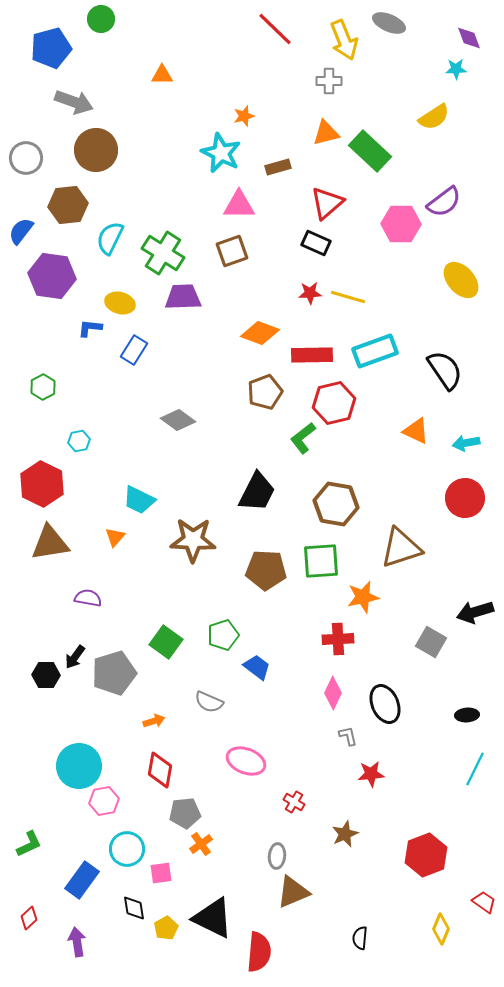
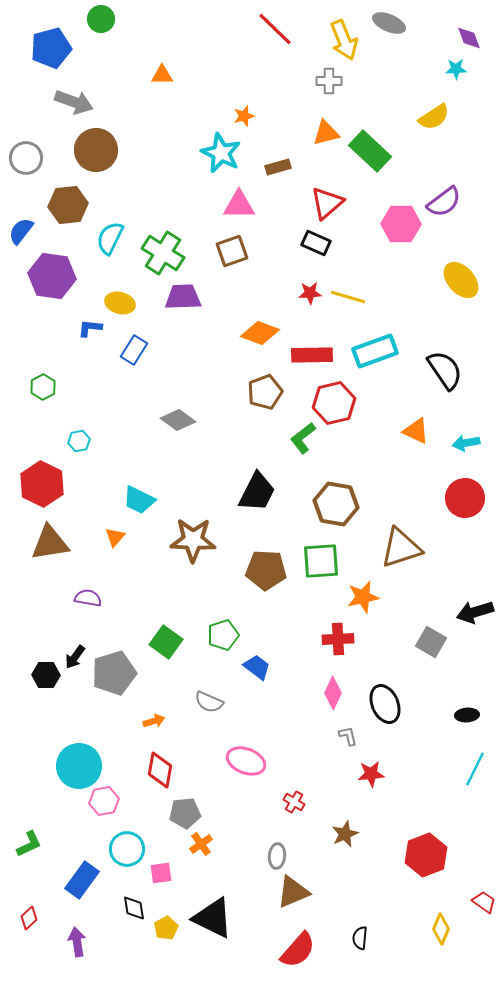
red semicircle at (259, 952): moved 39 px right, 2 px up; rotated 36 degrees clockwise
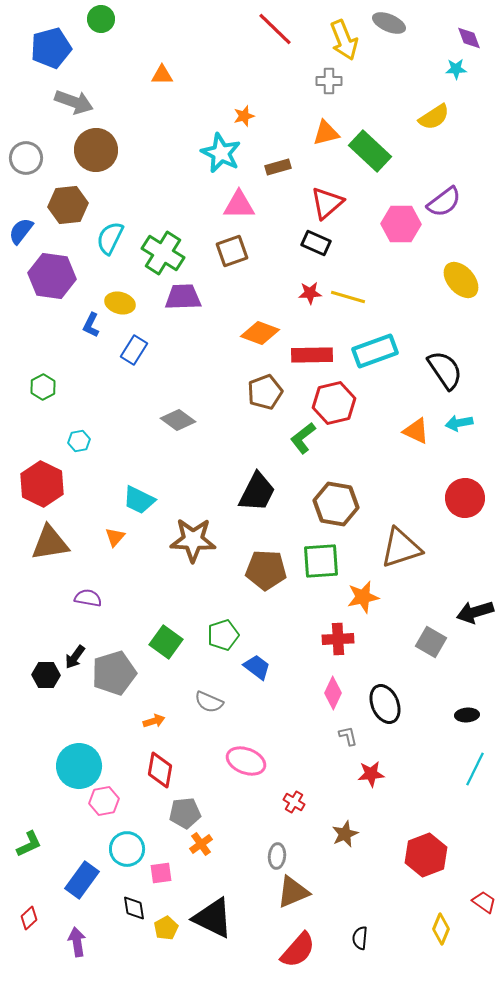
blue L-shape at (90, 328): moved 1 px right, 3 px up; rotated 70 degrees counterclockwise
cyan arrow at (466, 443): moved 7 px left, 20 px up
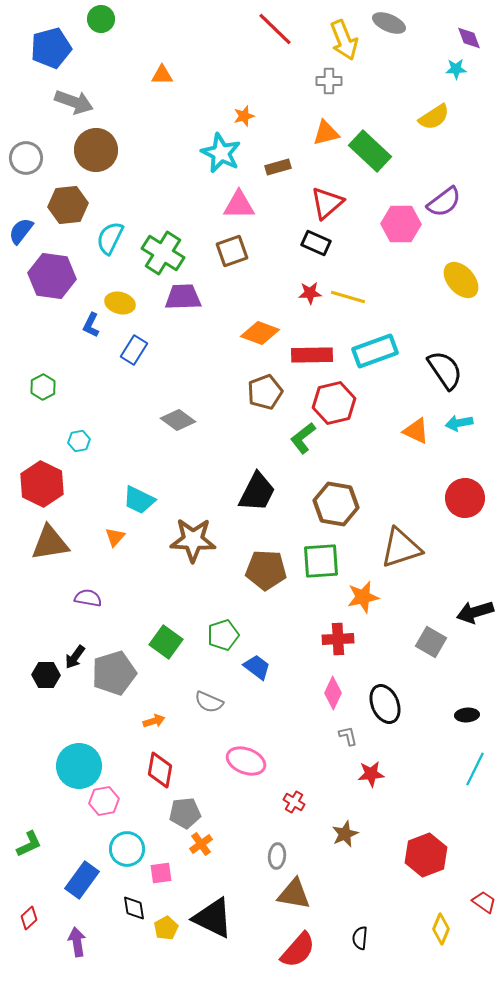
brown triangle at (293, 892): moved 1 px right, 2 px down; rotated 33 degrees clockwise
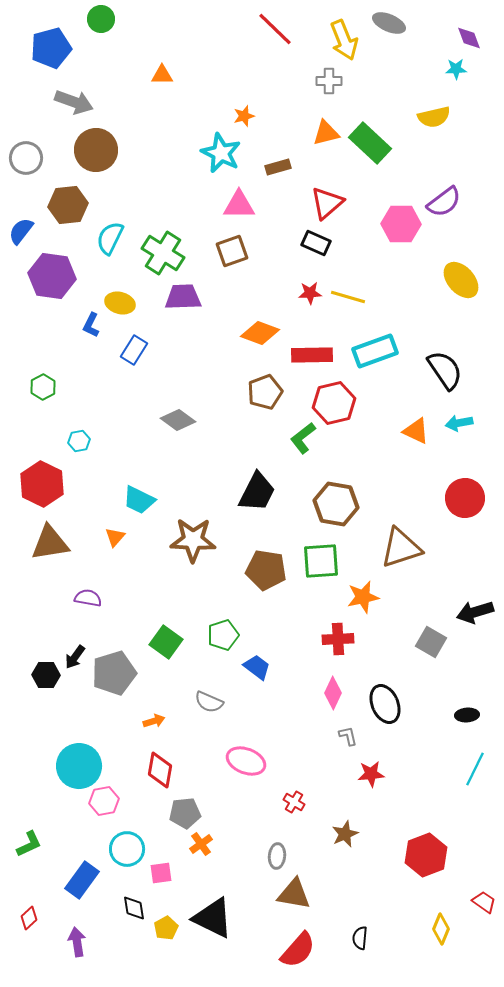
yellow semicircle at (434, 117): rotated 20 degrees clockwise
green rectangle at (370, 151): moved 8 px up
brown pentagon at (266, 570): rotated 6 degrees clockwise
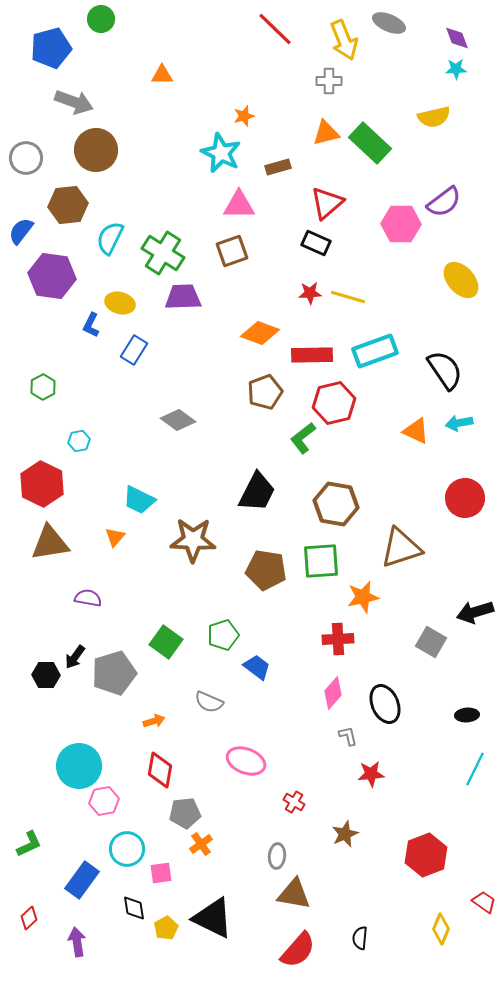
purple diamond at (469, 38): moved 12 px left
pink diamond at (333, 693): rotated 16 degrees clockwise
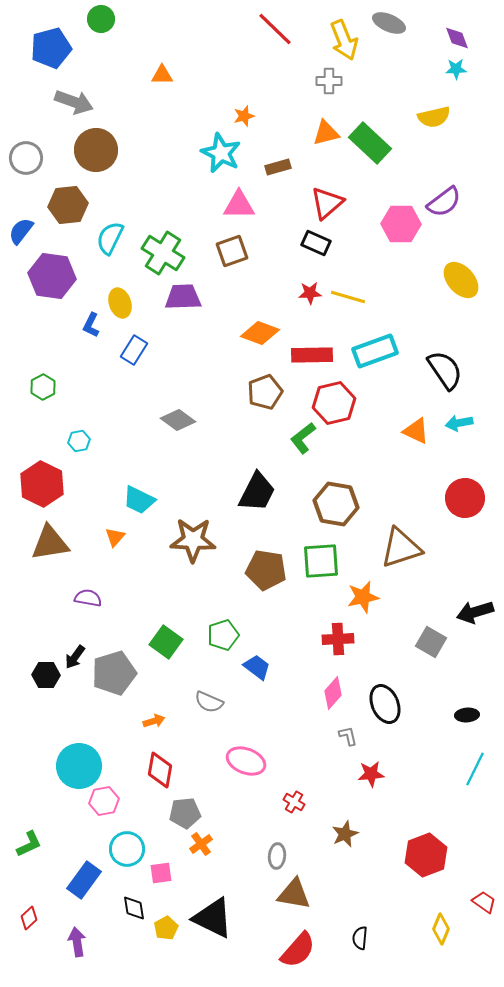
yellow ellipse at (120, 303): rotated 56 degrees clockwise
blue rectangle at (82, 880): moved 2 px right
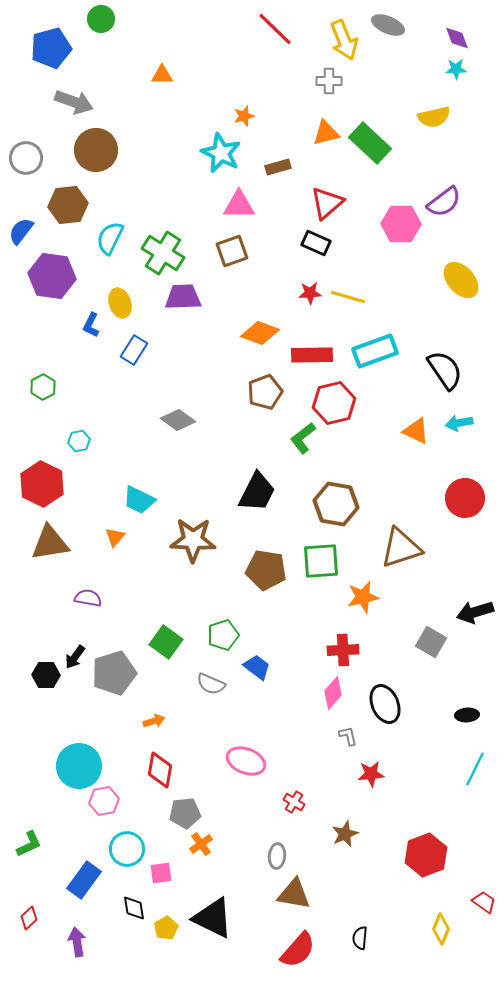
gray ellipse at (389, 23): moved 1 px left, 2 px down
red cross at (338, 639): moved 5 px right, 11 px down
gray semicircle at (209, 702): moved 2 px right, 18 px up
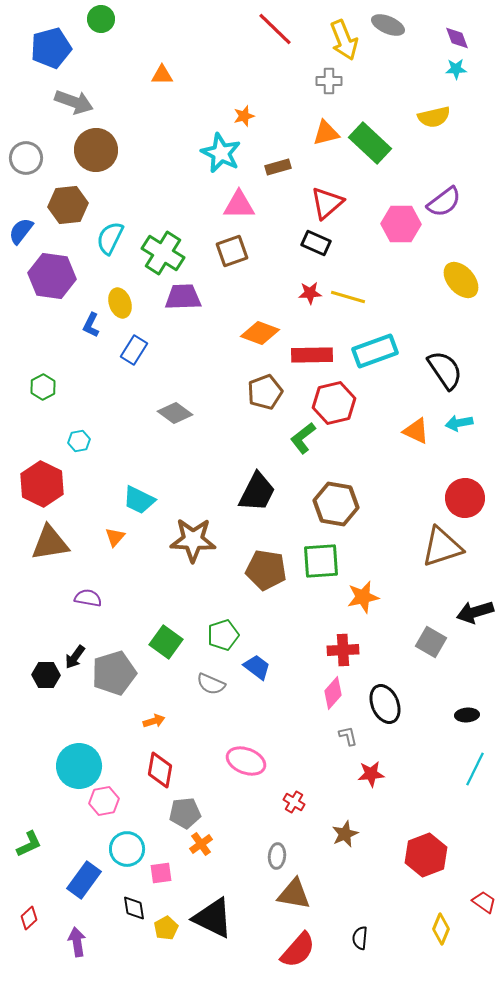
gray diamond at (178, 420): moved 3 px left, 7 px up
brown triangle at (401, 548): moved 41 px right, 1 px up
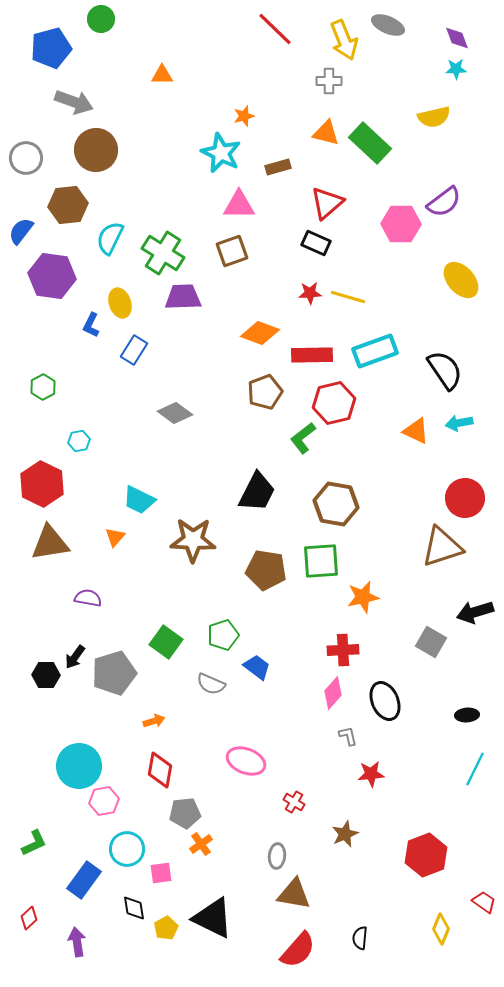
orange triangle at (326, 133): rotated 28 degrees clockwise
black ellipse at (385, 704): moved 3 px up
green L-shape at (29, 844): moved 5 px right, 1 px up
